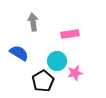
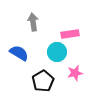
cyan circle: moved 9 px up
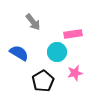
gray arrow: rotated 150 degrees clockwise
pink rectangle: moved 3 px right
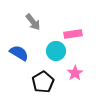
cyan circle: moved 1 px left, 1 px up
pink star: rotated 21 degrees counterclockwise
black pentagon: moved 1 px down
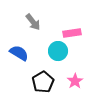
pink rectangle: moved 1 px left, 1 px up
cyan circle: moved 2 px right
pink star: moved 8 px down
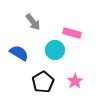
pink rectangle: rotated 24 degrees clockwise
cyan circle: moved 3 px left, 1 px up
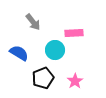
pink rectangle: moved 2 px right; rotated 18 degrees counterclockwise
black pentagon: moved 4 px up; rotated 10 degrees clockwise
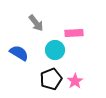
gray arrow: moved 3 px right, 1 px down
black pentagon: moved 8 px right, 1 px down
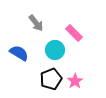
pink rectangle: rotated 48 degrees clockwise
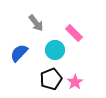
blue semicircle: rotated 78 degrees counterclockwise
pink star: moved 1 px down
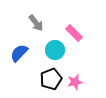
pink star: rotated 21 degrees clockwise
